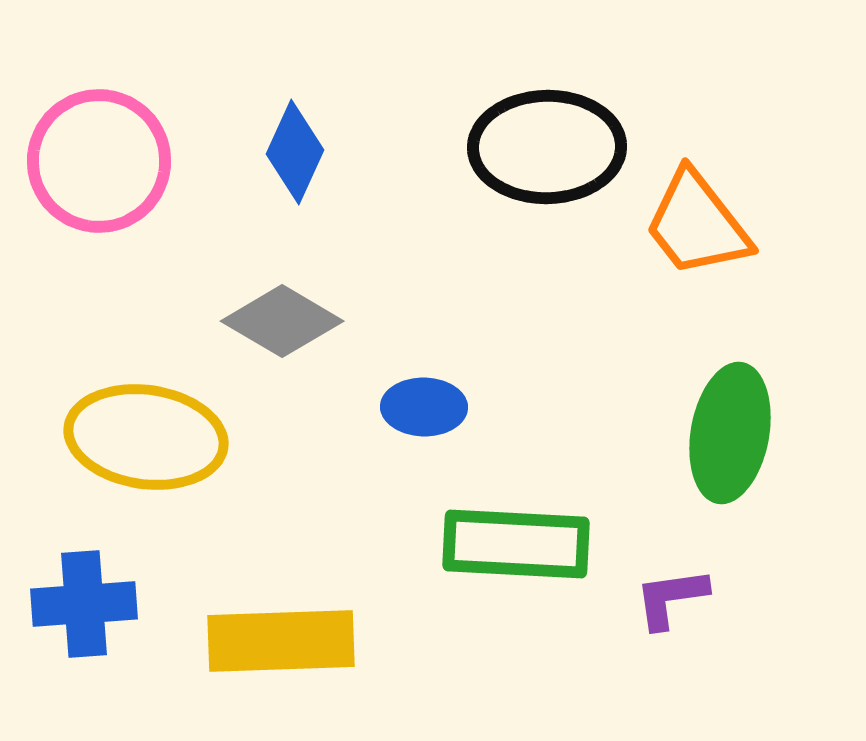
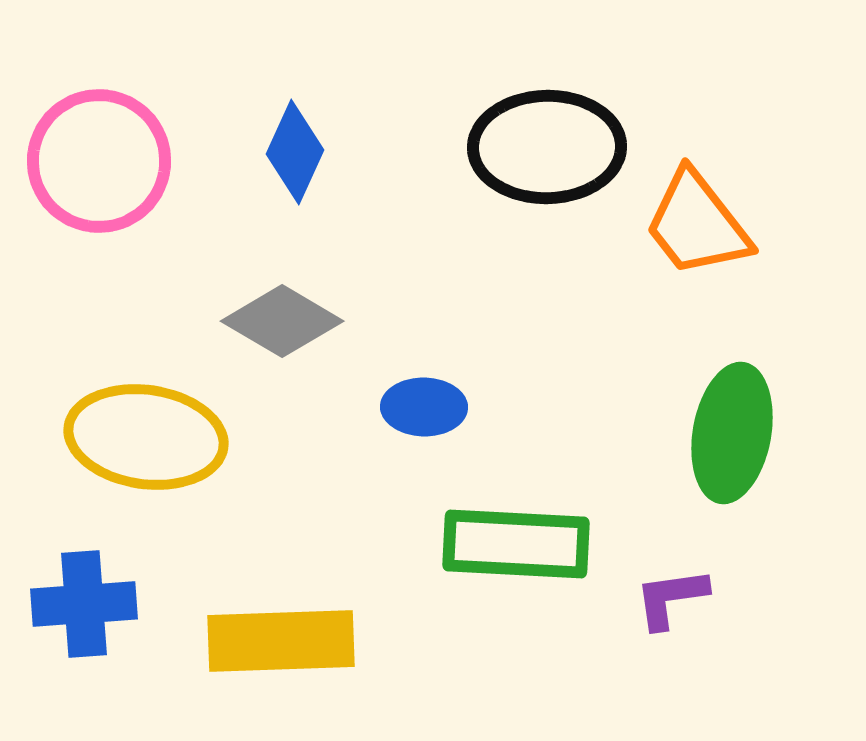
green ellipse: moved 2 px right
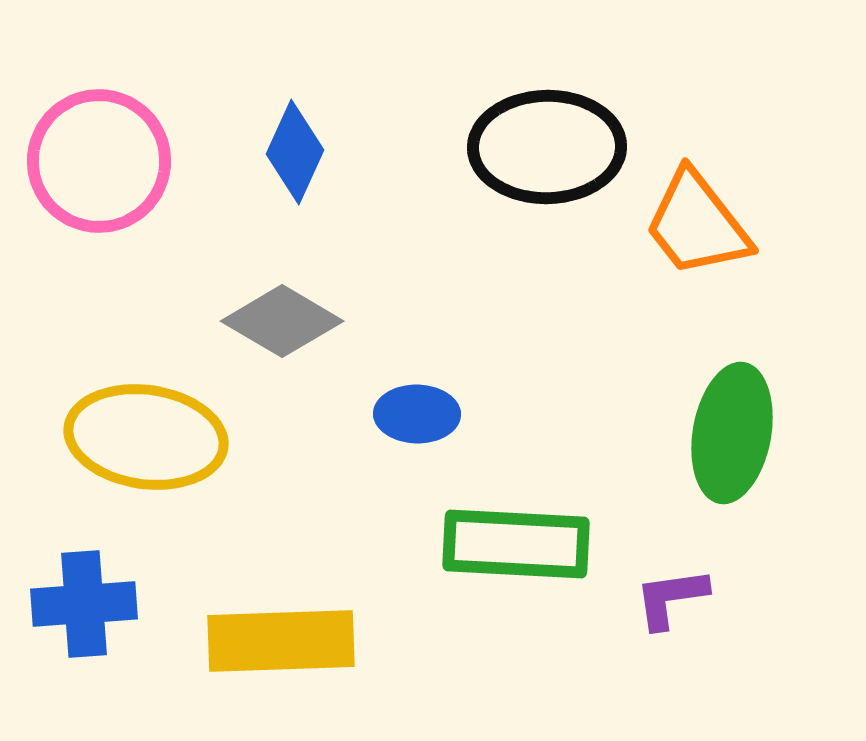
blue ellipse: moved 7 px left, 7 px down
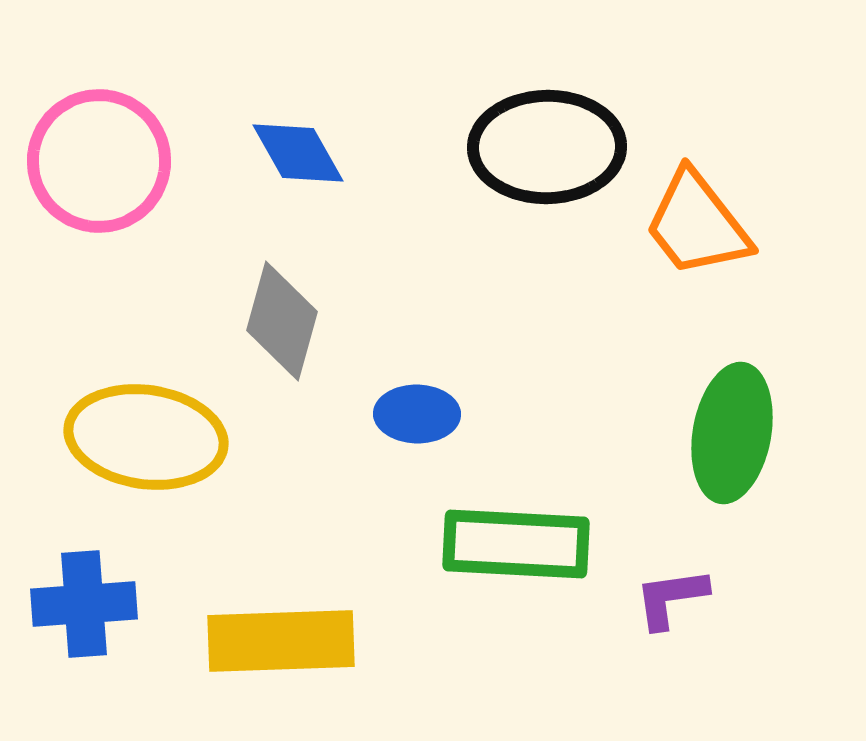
blue diamond: moved 3 px right, 1 px down; rotated 54 degrees counterclockwise
gray diamond: rotated 75 degrees clockwise
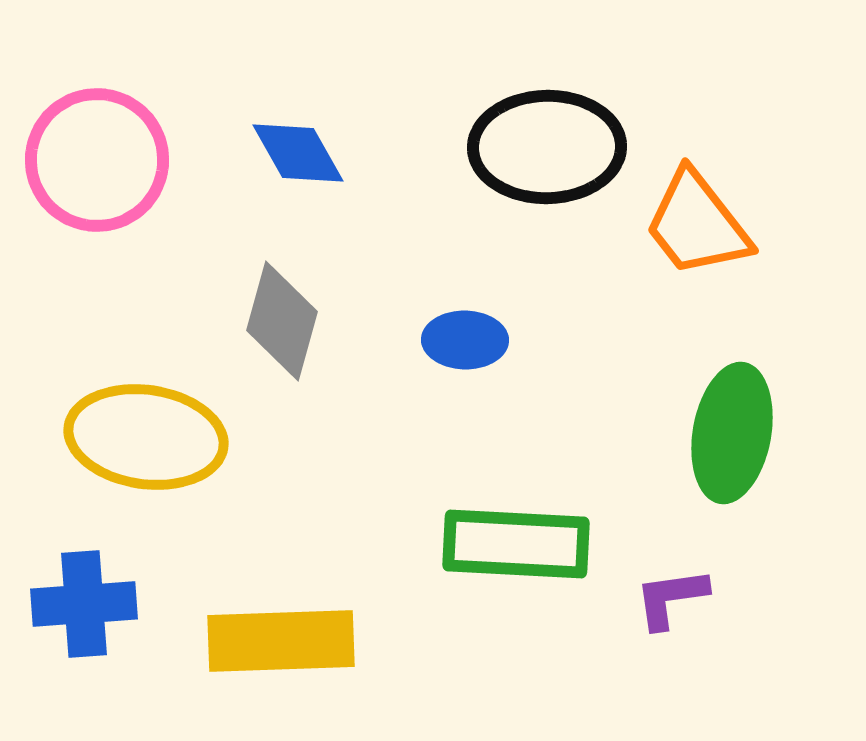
pink circle: moved 2 px left, 1 px up
blue ellipse: moved 48 px right, 74 px up
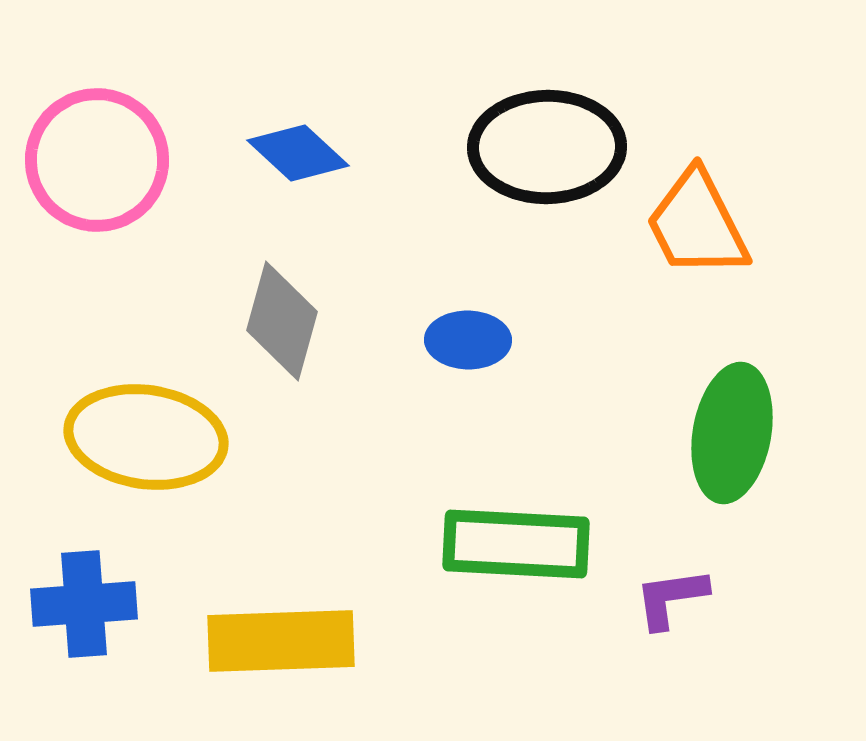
blue diamond: rotated 18 degrees counterclockwise
orange trapezoid: rotated 11 degrees clockwise
blue ellipse: moved 3 px right
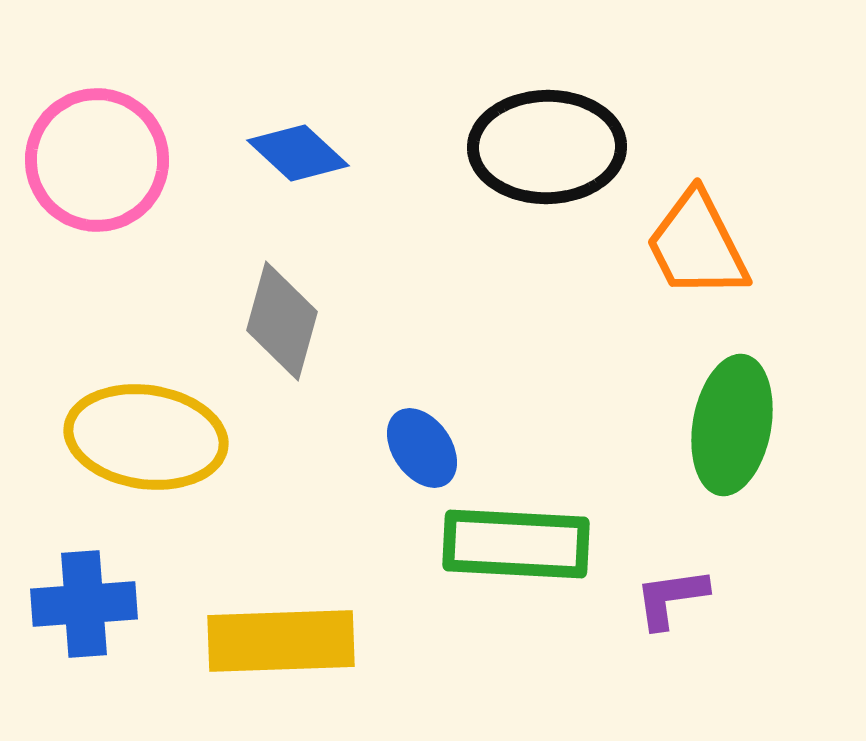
orange trapezoid: moved 21 px down
blue ellipse: moved 46 px left, 108 px down; rotated 54 degrees clockwise
green ellipse: moved 8 px up
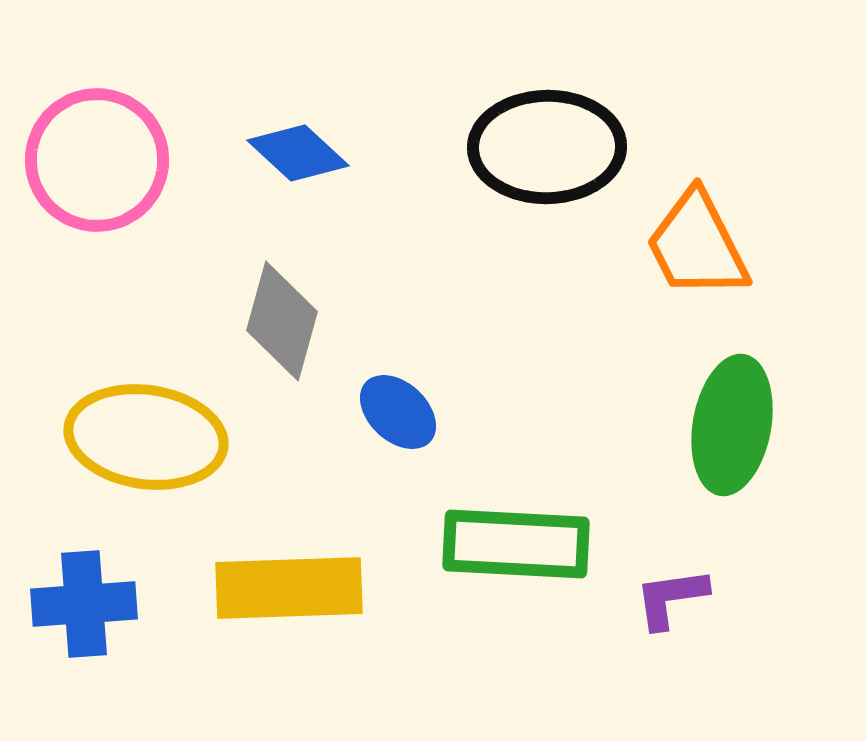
blue ellipse: moved 24 px left, 36 px up; rotated 12 degrees counterclockwise
yellow rectangle: moved 8 px right, 53 px up
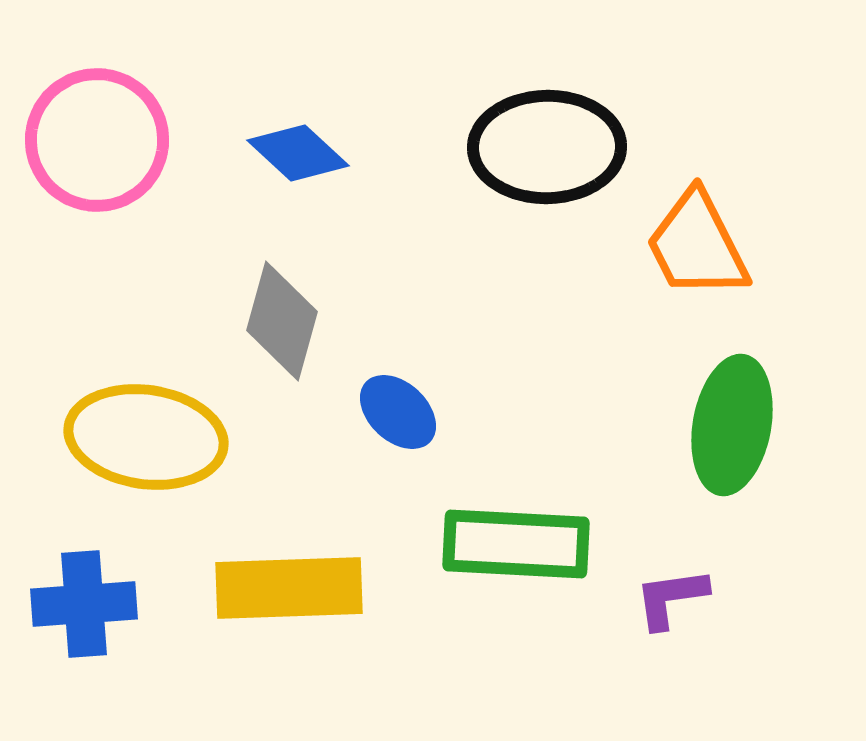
pink circle: moved 20 px up
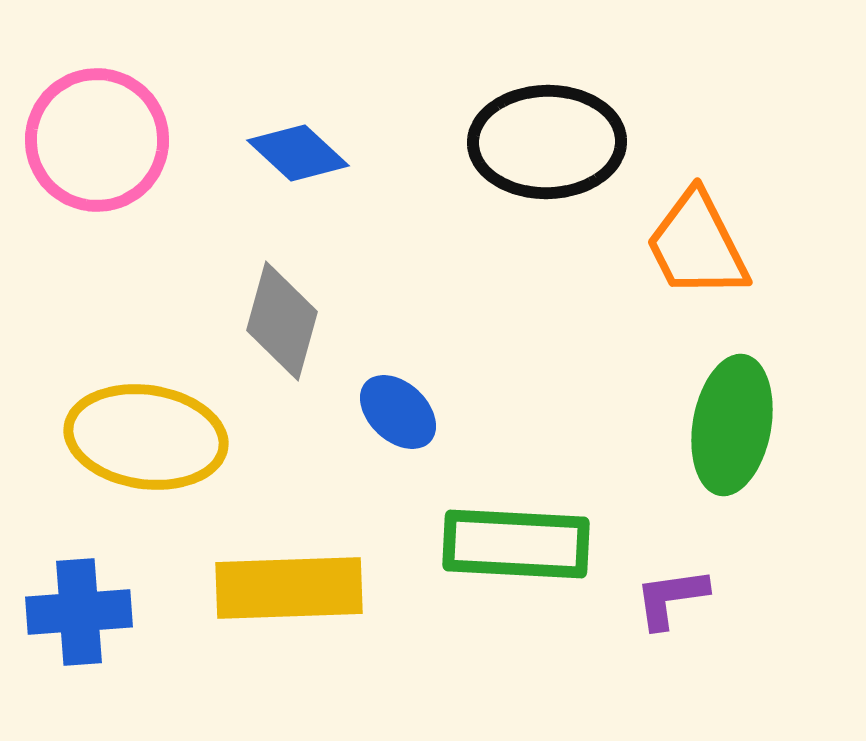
black ellipse: moved 5 px up
blue cross: moved 5 px left, 8 px down
